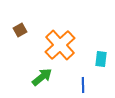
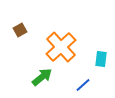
orange cross: moved 1 px right, 2 px down
blue line: rotated 49 degrees clockwise
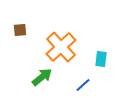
brown square: rotated 24 degrees clockwise
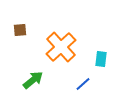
green arrow: moved 9 px left, 3 px down
blue line: moved 1 px up
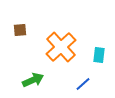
cyan rectangle: moved 2 px left, 4 px up
green arrow: rotated 15 degrees clockwise
